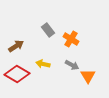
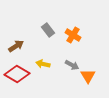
orange cross: moved 2 px right, 4 px up
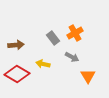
gray rectangle: moved 5 px right, 8 px down
orange cross: moved 2 px right, 2 px up; rotated 28 degrees clockwise
brown arrow: moved 1 px up; rotated 28 degrees clockwise
gray arrow: moved 8 px up
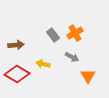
gray rectangle: moved 3 px up
